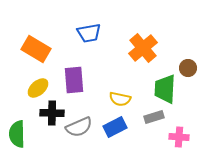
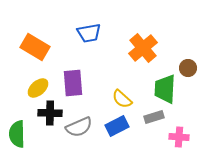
orange rectangle: moved 1 px left, 2 px up
purple rectangle: moved 1 px left, 3 px down
yellow semicircle: moved 2 px right; rotated 30 degrees clockwise
black cross: moved 2 px left
blue rectangle: moved 2 px right, 1 px up
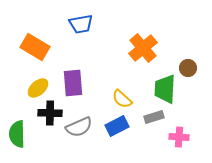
blue trapezoid: moved 8 px left, 9 px up
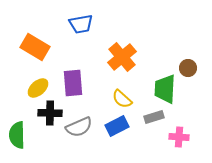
orange cross: moved 21 px left, 9 px down
green semicircle: moved 1 px down
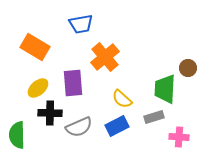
orange cross: moved 17 px left
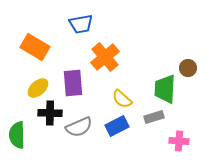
pink cross: moved 4 px down
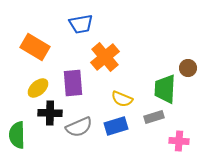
yellow semicircle: rotated 20 degrees counterclockwise
blue rectangle: moved 1 px left; rotated 10 degrees clockwise
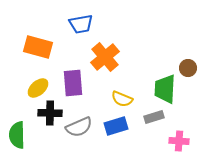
orange rectangle: moved 3 px right; rotated 16 degrees counterclockwise
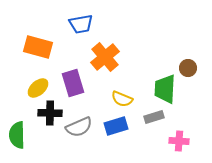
purple rectangle: rotated 12 degrees counterclockwise
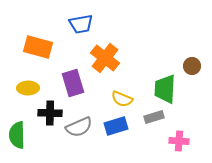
orange cross: moved 1 px down; rotated 12 degrees counterclockwise
brown circle: moved 4 px right, 2 px up
yellow ellipse: moved 10 px left; rotated 40 degrees clockwise
